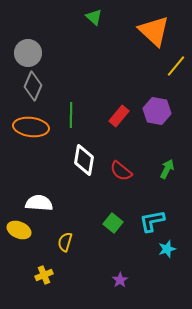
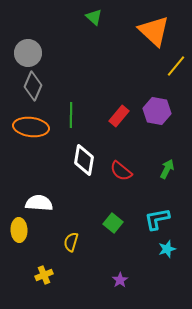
cyan L-shape: moved 5 px right, 2 px up
yellow ellipse: rotated 65 degrees clockwise
yellow semicircle: moved 6 px right
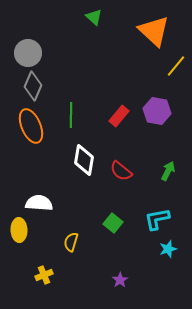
orange ellipse: moved 1 px up; rotated 60 degrees clockwise
green arrow: moved 1 px right, 2 px down
cyan star: moved 1 px right
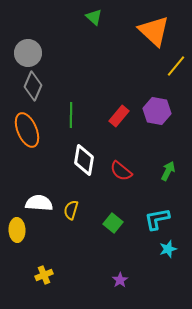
orange ellipse: moved 4 px left, 4 px down
yellow ellipse: moved 2 px left
yellow semicircle: moved 32 px up
